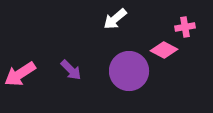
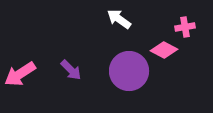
white arrow: moved 4 px right; rotated 75 degrees clockwise
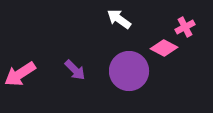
pink cross: rotated 18 degrees counterclockwise
pink diamond: moved 2 px up
purple arrow: moved 4 px right
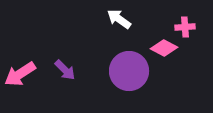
pink cross: rotated 24 degrees clockwise
purple arrow: moved 10 px left
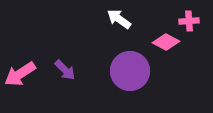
pink cross: moved 4 px right, 6 px up
pink diamond: moved 2 px right, 6 px up
purple circle: moved 1 px right
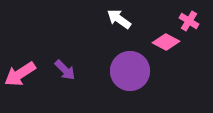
pink cross: rotated 36 degrees clockwise
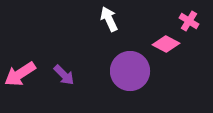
white arrow: moved 10 px left; rotated 30 degrees clockwise
pink diamond: moved 2 px down
purple arrow: moved 1 px left, 5 px down
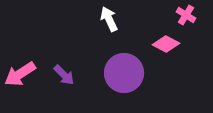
pink cross: moved 3 px left, 6 px up
purple circle: moved 6 px left, 2 px down
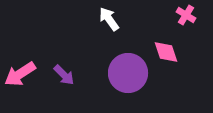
white arrow: rotated 10 degrees counterclockwise
pink diamond: moved 8 px down; rotated 44 degrees clockwise
purple circle: moved 4 px right
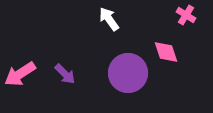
purple arrow: moved 1 px right, 1 px up
